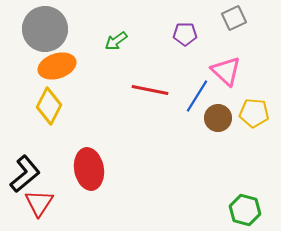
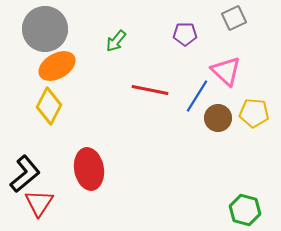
green arrow: rotated 15 degrees counterclockwise
orange ellipse: rotated 12 degrees counterclockwise
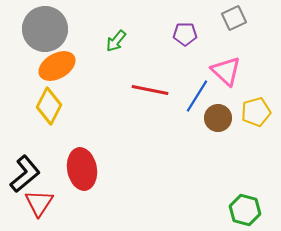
yellow pentagon: moved 2 px right, 1 px up; rotated 20 degrees counterclockwise
red ellipse: moved 7 px left
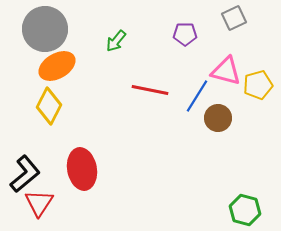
pink triangle: rotated 28 degrees counterclockwise
yellow pentagon: moved 2 px right, 27 px up
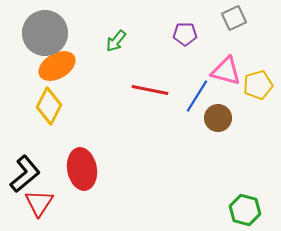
gray circle: moved 4 px down
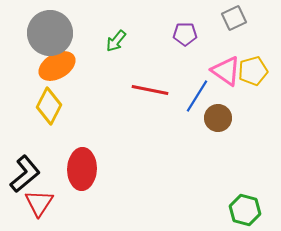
gray circle: moved 5 px right
pink triangle: rotated 20 degrees clockwise
yellow pentagon: moved 5 px left, 14 px up
red ellipse: rotated 12 degrees clockwise
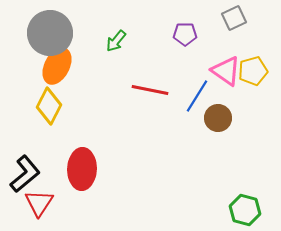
orange ellipse: rotated 33 degrees counterclockwise
